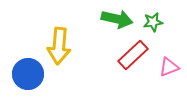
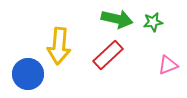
red rectangle: moved 25 px left
pink triangle: moved 1 px left, 2 px up
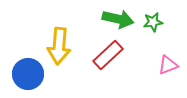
green arrow: moved 1 px right
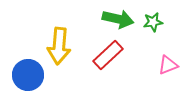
blue circle: moved 1 px down
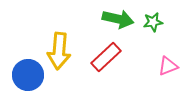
yellow arrow: moved 5 px down
red rectangle: moved 2 px left, 2 px down
pink triangle: moved 1 px down
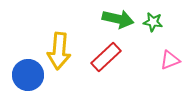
green star: rotated 18 degrees clockwise
pink triangle: moved 2 px right, 6 px up
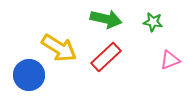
green arrow: moved 12 px left
yellow arrow: moved 3 px up; rotated 63 degrees counterclockwise
blue circle: moved 1 px right
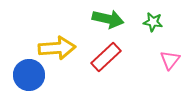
green arrow: moved 2 px right
yellow arrow: moved 2 px left; rotated 36 degrees counterclockwise
pink triangle: rotated 30 degrees counterclockwise
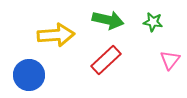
green arrow: moved 1 px down
yellow arrow: moved 1 px left, 13 px up
red rectangle: moved 3 px down
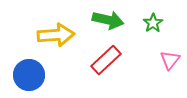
green star: moved 1 px down; rotated 30 degrees clockwise
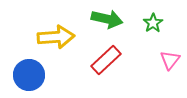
green arrow: moved 1 px left, 1 px up
yellow arrow: moved 2 px down
